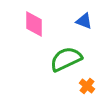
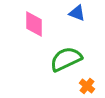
blue triangle: moved 7 px left, 8 px up
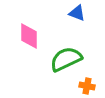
pink diamond: moved 5 px left, 12 px down
orange cross: rotated 28 degrees counterclockwise
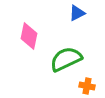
blue triangle: rotated 48 degrees counterclockwise
pink diamond: rotated 12 degrees clockwise
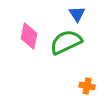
blue triangle: moved 1 px down; rotated 36 degrees counterclockwise
green semicircle: moved 17 px up
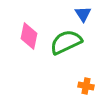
blue triangle: moved 6 px right
orange cross: moved 1 px left
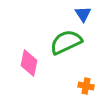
pink diamond: moved 27 px down
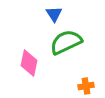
blue triangle: moved 29 px left
orange cross: rotated 21 degrees counterclockwise
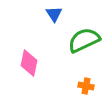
green semicircle: moved 18 px right, 2 px up
orange cross: rotated 21 degrees clockwise
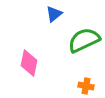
blue triangle: rotated 24 degrees clockwise
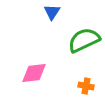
blue triangle: moved 2 px left, 2 px up; rotated 18 degrees counterclockwise
pink diamond: moved 5 px right, 10 px down; rotated 72 degrees clockwise
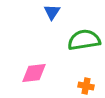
green semicircle: rotated 16 degrees clockwise
